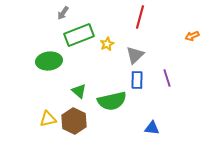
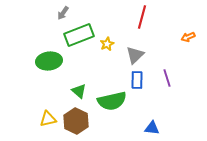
red line: moved 2 px right
orange arrow: moved 4 px left, 1 px down
brown hexagon: moved 2 px right
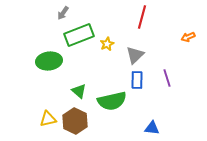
brown hexagon: moved 1 px left
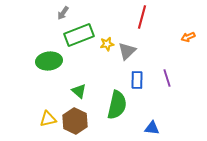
yellow star: rotated 16 degrees clockwise
gray triangle: moved 8 px left, 4 px up
green semicircle: moved 5 px right, 4 px down; rotated 64 degrees counterclockwise
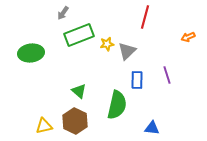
red line: moved 3 px right
green ellipse: moved 18 px left, 8 px up
purple line: moved 3 px up
yellow triangle: moved 4 px left, 7 px down
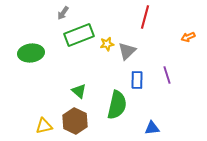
blue triangle: rotated 14 degrees counterclockwise
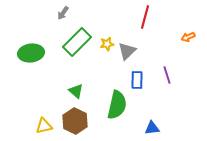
green rectangle: moved 2 px left, 7 px down; rotated 24 degrees counterclockwise
green triangle: moved 3 px left
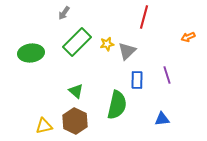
gray arrow: moved 1 px right
red line: moved 1 px left
blue triangle: moved 10 px right, 9 px up
